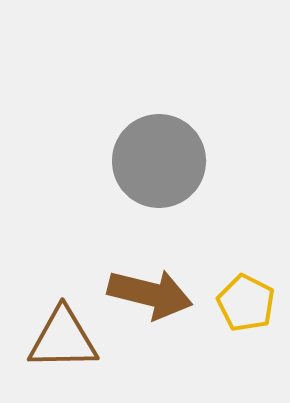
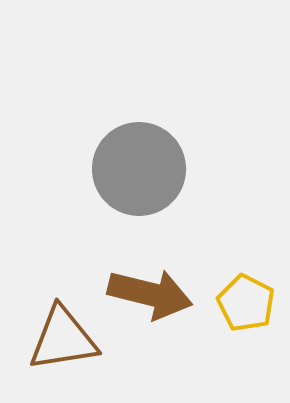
gray circle: moved 20 px left, 8 px down
brown triangle: rotated 8 degrees counterclockwise
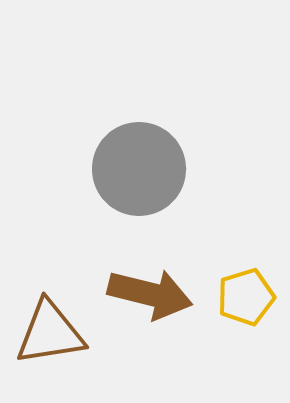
yellow pentagon: moved 6 px up; rotated 28 degrees clockwise
brown triangle: moved 13 px left, 6 px up
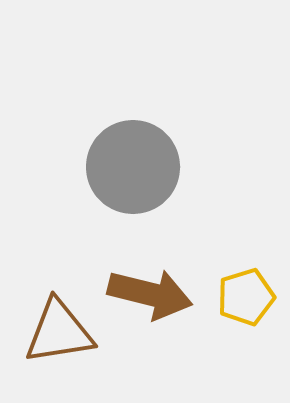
gray circle: moved 6 px left, 2 px up
brown triangle: moved 9 px right, 1 px up
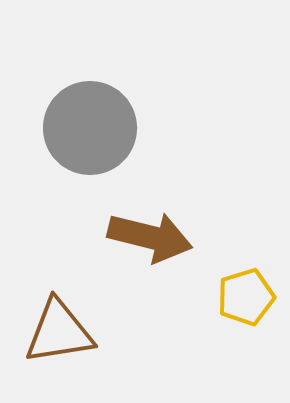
gray circle: moved 43 px left, 39 px up
brown arrow: moved 57 px up
